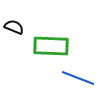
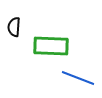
black semicircle: rotated 108 degrees counterclockwise
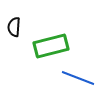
green rectangle: rotated 16 degrees counterclockwise
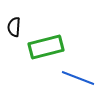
green rectangle: moved 5 px left, 1 px down
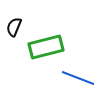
black semicircle: rotated 18 degrees clockwise
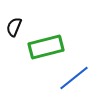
blue line: moved 4 px left; rotated 60 degrees counterclockwise
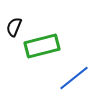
green rectangle: moved 4 px left, 1 px up
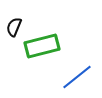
blue line: moved 3 px right, 1 px up
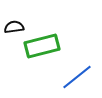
black semicircle: rotated 60 degrees clockwise
